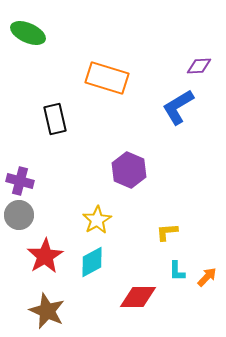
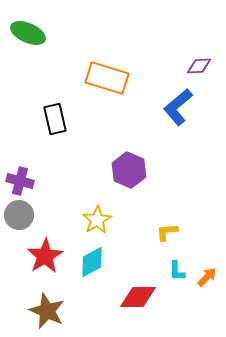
blue L-shape: rotated 9 degrees counterclockwise
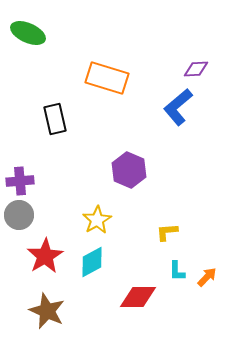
purple diamond: moved 3 px left, 3 px down
purple cross: rotated 20 degrees counterclockwise
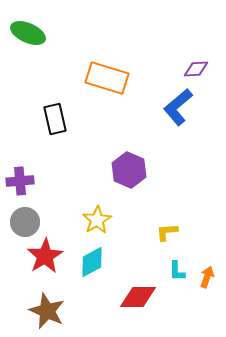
gray circle: moved 6 px right, 7 px down
orange arrow: rotated 25 degrees counterclockwise
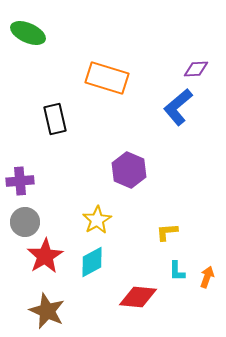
red diamond: rotated 6 degrees clockwise
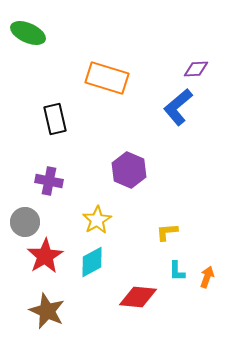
purple cross: moved 29 px right; rotated 16 degrees clockwise
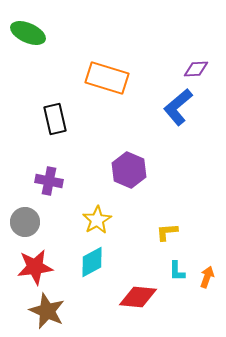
red star: moved 10 px left, 11 px down; rotated 24 degrees clockwise
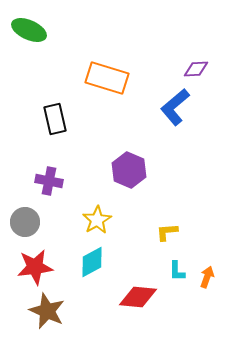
green ellipse: moved 1 px right, 3 px up
blue L-shape: moved 3 px left
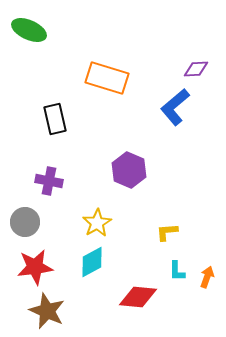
yellow star: moved 3 px down
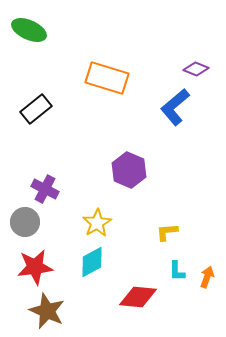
purple diamond: rotated 25 degrees clockwise
black rectangle: moved 19 px left, 10 px up; rotated 64 degrees clockwise
purple cross: moved 4 px left, 8 px down; rotated 16 degrees clockwise
